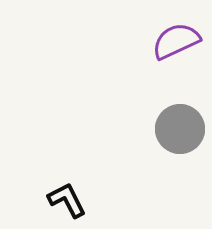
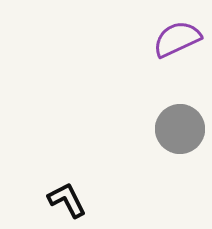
purple semicircle: moved 1 px right, 2 px up
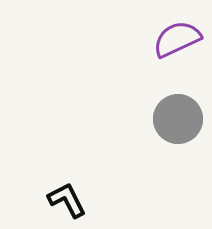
gray circle: moved 2 px left, 10 px up
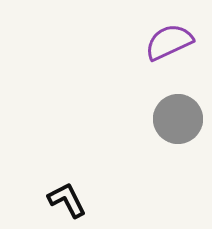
purple semicircle: moved 8 px left, 3 px down
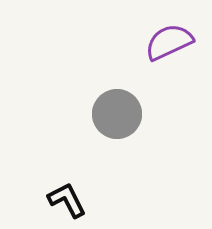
gray circle: moved 61 px left, 5 px up
